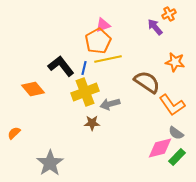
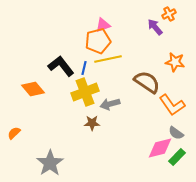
orange pentagon: rotated 15 degrees clockwise
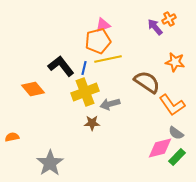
orange cross: moved 5 px down
orange semicircle: moved 2 px left, 4 px down; rotated 32 degrees clockwise
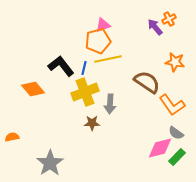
gray arrow: rotated 72 degrees counterclockwise
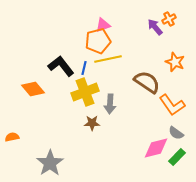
orange star: rotated 12 degrees clockwise
pink diamond: moved 4 px left
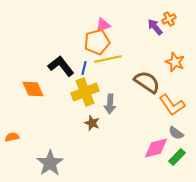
orange pentagon: moved 1 px left, 1 px down
orange diamond: rotated 15 degrees clockwise
brown star: rotated 21 degrees clockwise
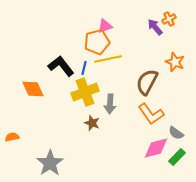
pink triangle: moved 2 px right, 1 px down
brown semicircle: rotated 96 degrees counterclockwise
orange L-shape: moved 21 px left, 9 px down
